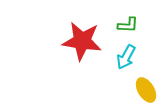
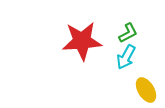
green L-shape: moved 8 px down; rotated 30 degrees counterclockwise
red star: rotated 12 degrees counterclockwise
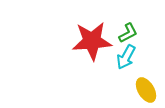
red star: moved 10 px right
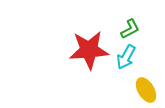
green L-shape: moved 2 px right, 4 px up
red star: moved 3 px left, 9 px down
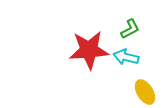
cyan arrow: rotated 75 degrees clockwise
yellow ellipse: moved 1 px left, 2 px down
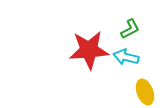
yellow ellipse: rotated 10 degrees clockwise
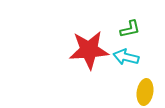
green L-shape: rotated 15 degrees clockwise
yellow ellipse: rotated 30 degrees clockwise
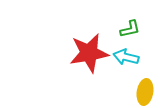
red star: moved 3 px down; rotated 6 degrees counterclockwise
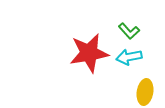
green L-shape: moved 1 px left, 2 px down; rotated 60 degrees clockwise
cyan arrow: moved 3 px right; rotated 25 degrees counterclockwise
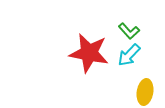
red star: rotated 21 degrees clockwise
cyan arrow: moved 2 px up; rotated 35 degrees counterclockwise
